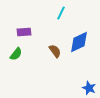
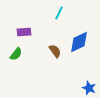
cyan line: moved 2 px left
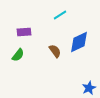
cyan line: moved 1 px right, 2 px down; rotated 32 degrees clockwise
green semicircle: moved 2 px right, 1 px down
blue star: rotated 24 degrees clockwise
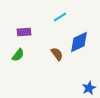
cyan line: moved 2 px down
brown semicircle: moved 2 px right, 3 px down
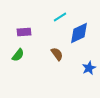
blue diamond: moved 9 px up
blue star: moved 20 px up
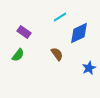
purple rectangle: rotated 40 degrees clockwise
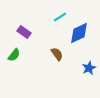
green semicircle: moved 4 px left
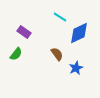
cyan line: rotated 64 degrees clockwise
green semicircle: moved 2 px right, 1 px up
blue star: moved 13 px left
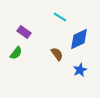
blue diamond: moved 6 px down
green semicircle: moved 1 px up
blue star: moved 4 px right, 2 px down
